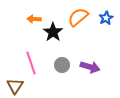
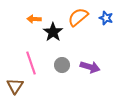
blue star: rotated 24 degrees counterclockwise
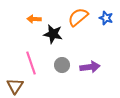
black star: moved 2 px down; rotated 24 degrees counterclockwise
purple arrow: rotated 24 degrees counterclockwise
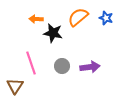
orange arrow: moved 2 px right
black star: moved 1 px up
gray circle: moved 1 px down
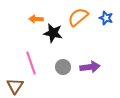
gray circle: moved 1 px right, 1 px down
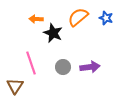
black star: rotated 12 degrees clockwise
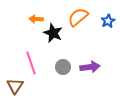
blue star: moved 2 px right, 3 px down; rotated 24 degrees clockwise
